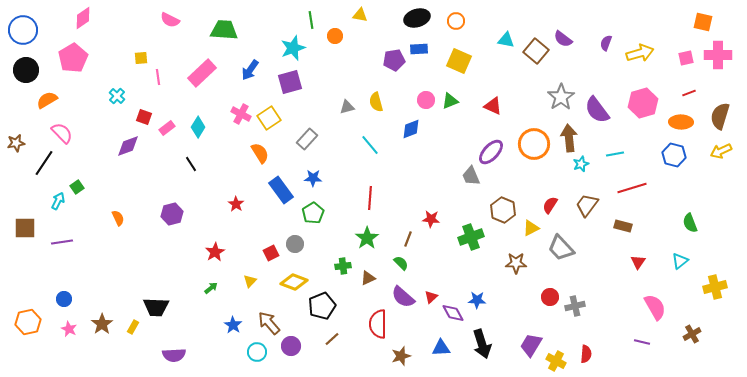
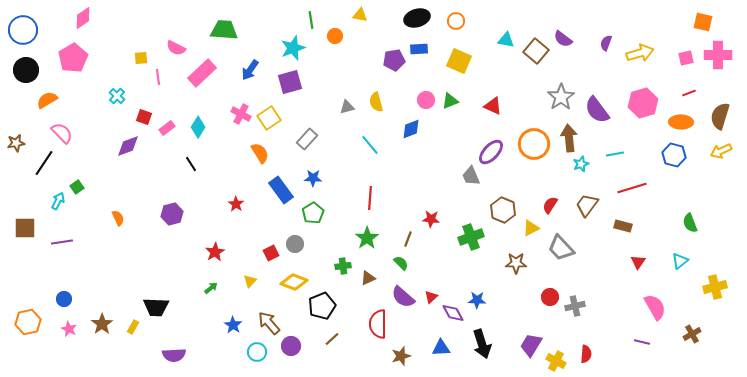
pink semicircle at (170, 20): moved 6 px right, 28 px down
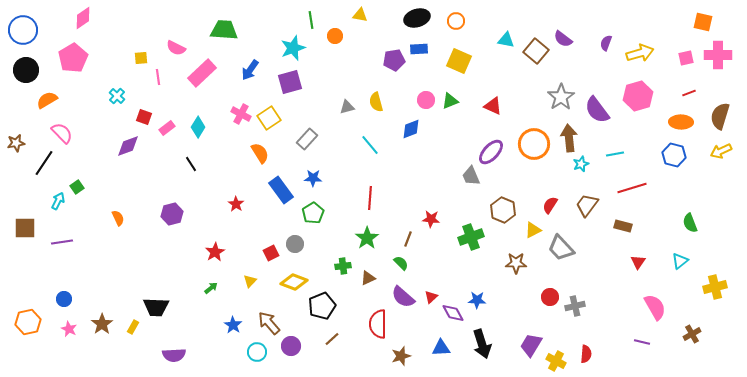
pink hexagon at (643, 103): moved 5 px left, 7 px up
yellow triangle at (531, 228): moved 2 px right, 2 px down
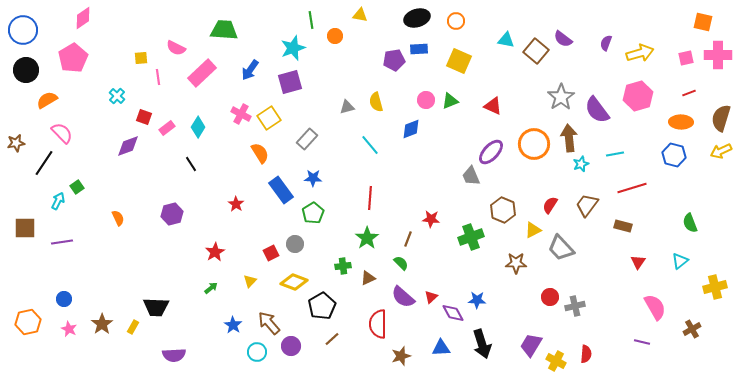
brown semicircle at (720, 116): moved 1 px right, 2 px down
black pentagon at (322, 306): rotated 8 degrees counterclockwise
brown cross at (692, 334): moved 5 px up
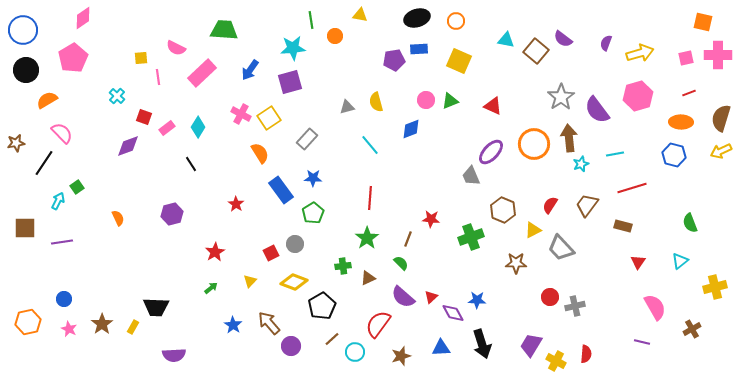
cyan star at (293, 48): rotated 15 degrees clockwise
red semicircle at (378, 324): rotated 36 degrees clockwise
cyan circle at (257, 352): moved 98 px right
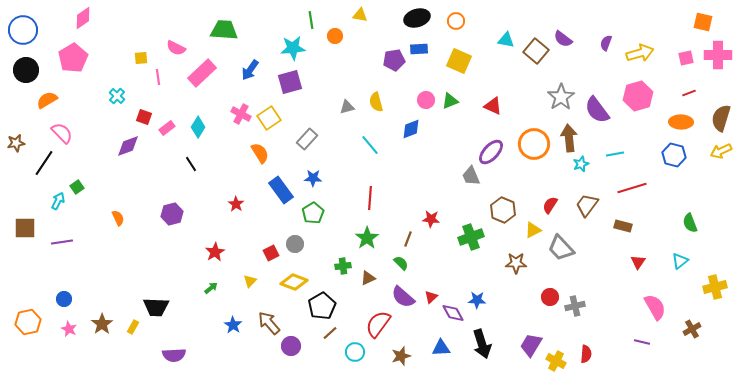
brown line at (332, 339): moved 2 px left, 6 px up
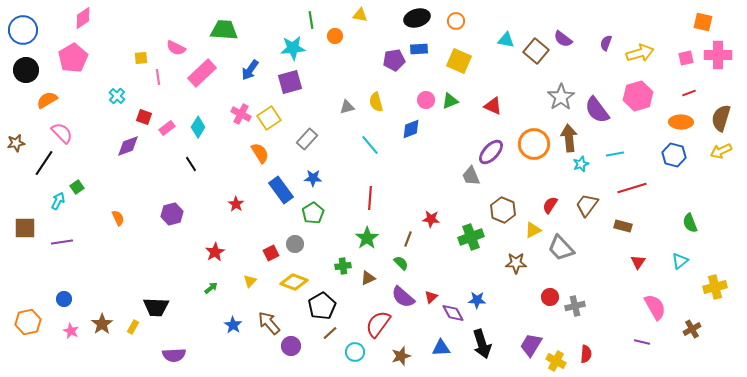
pink star at (69, 329): moved 2 px right, 2 px down
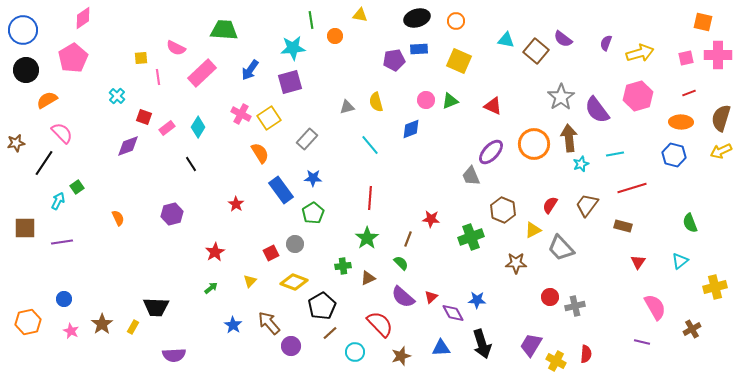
red semicircle at (378, 324): moved 2 px right; rotated 100 degrees clockwise
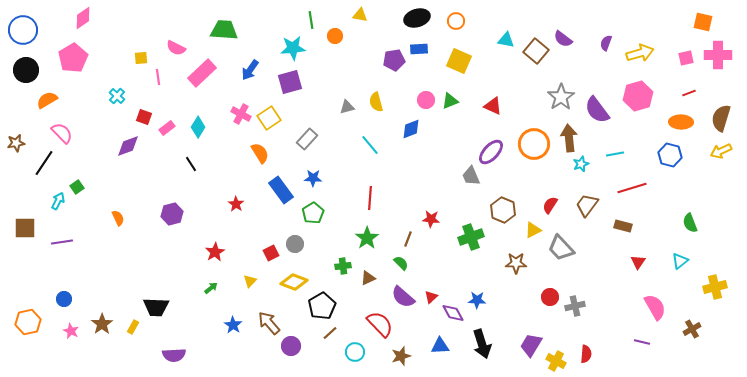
blue hexagon at (674, 155): moved 4 px left
blue triangle at (441, 348): moved 1 px left, 2 px up
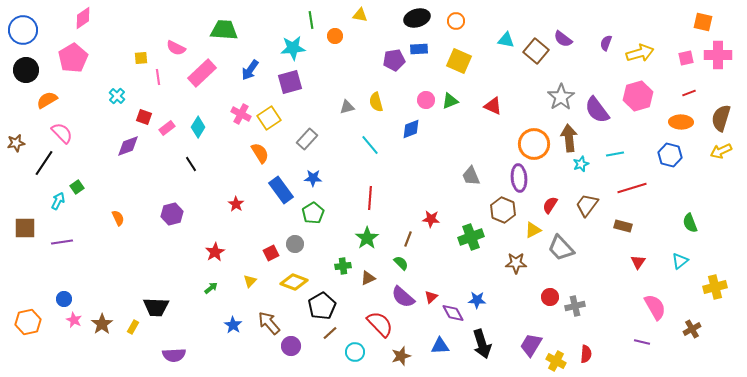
purple ellipse at (491, 152): moved 28 px right, 26 px down; rotated 48 degrees counterclockwise
pink star at (71, 331): moved 3 px right, 11 px up
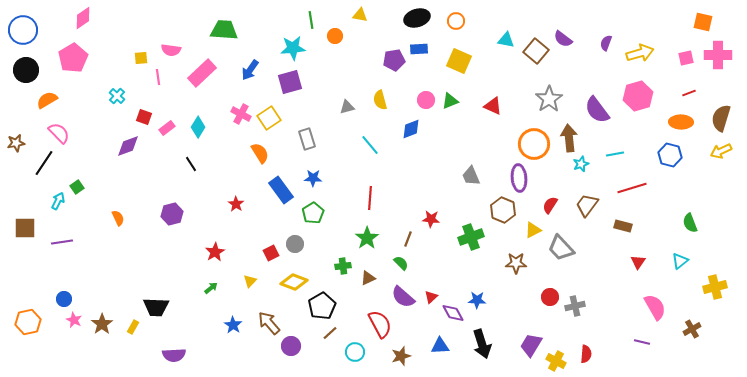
pink semicircle at (176, 48): moved 5 px left, 2 px down; rotated 18 degrees counterclockwise
gray star at (561, 97): moved 12 px left, 2 px down
yellow semicircle at (376, 102): moved 4 px right, 2 px up
pink semicircle at (62, 133): moved 3 px left
gray rectangle at (307, 139): rotated 60 degrees counterclockwise
red semicircle at (380, 324): rotated 16 degrees clockwise
